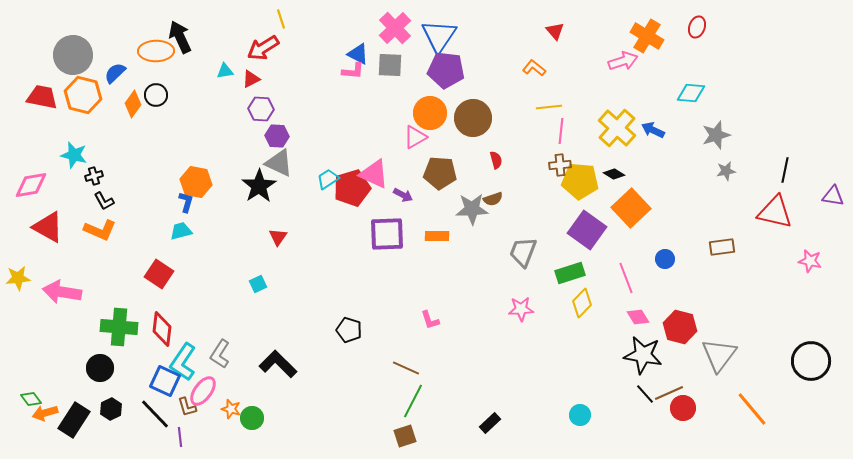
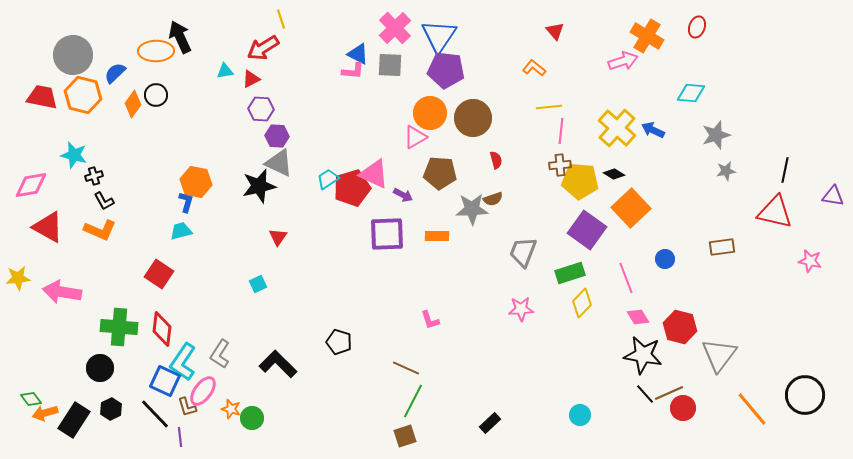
black star at (259, 186): rotated 20 degrees clockwise
black pentagon at (349, 330): moved 10 px left, 12 px down
black circle at (811, 361): moved 6 px left, 34 px down
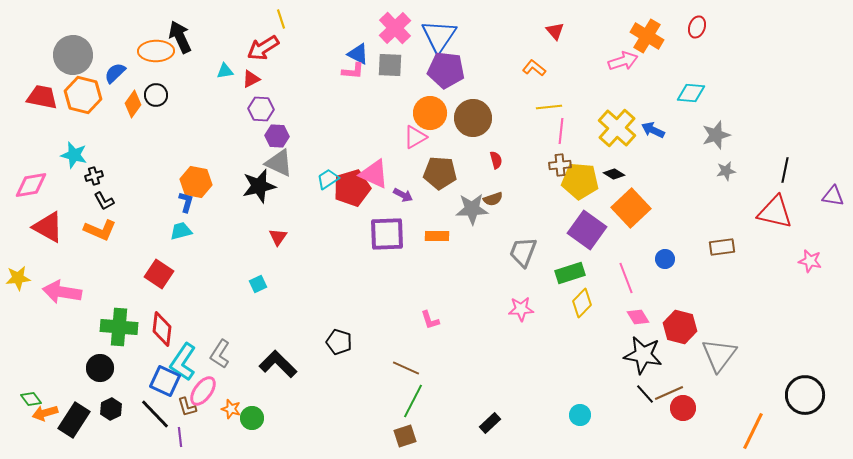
orange line at (752, 409): moved 1 px right, 22 px down; rotated 66 degrees clockwise
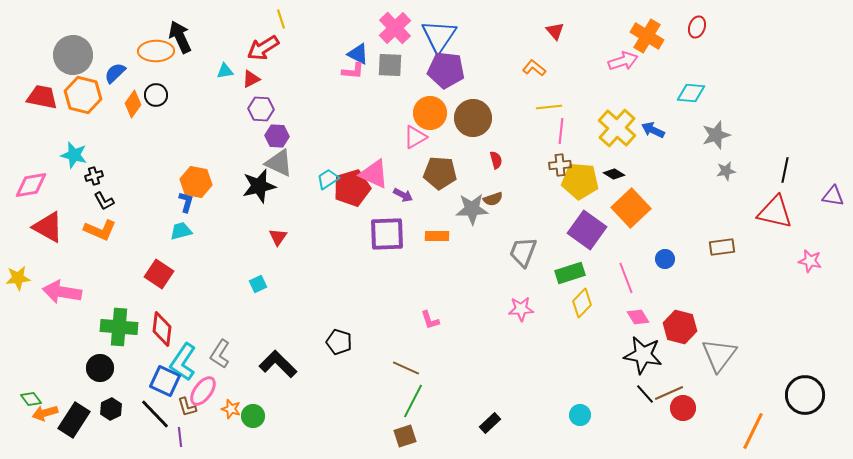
green circle at (252, 418): moved 1 px right, 2 px up
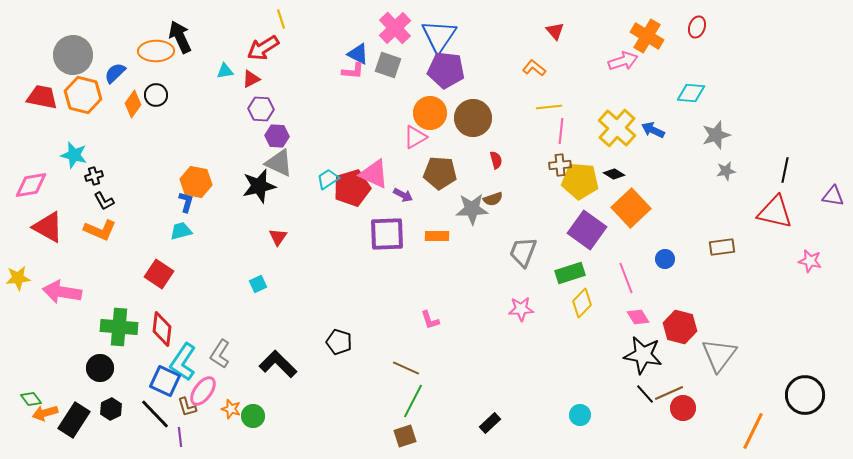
gray square at (390, 65): moved 2 px left; rotated 16 degrees clockwise
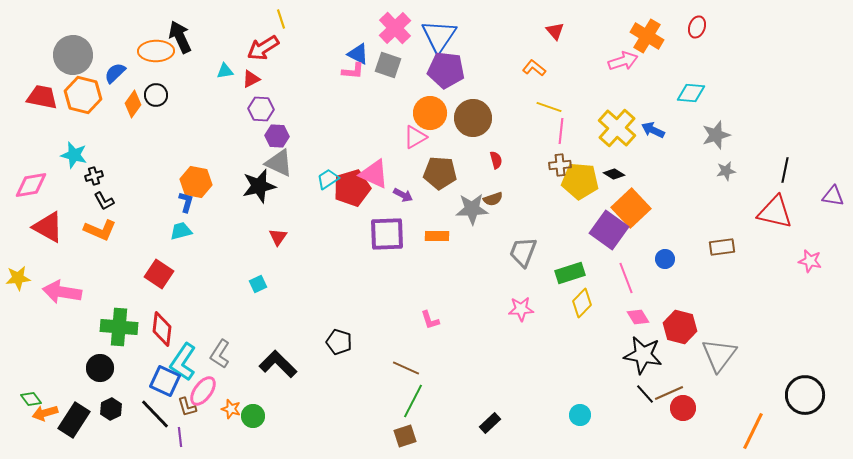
yellow line at (549, 107): rotated 25 degrees clockwise
purple square at (587, 230): moved 22 px right
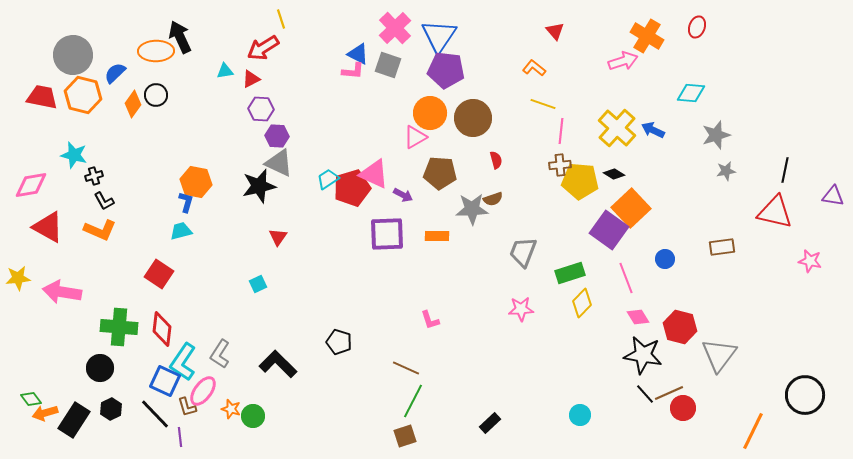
yellow line at (549, 107): moved 6 px left, 3 px up
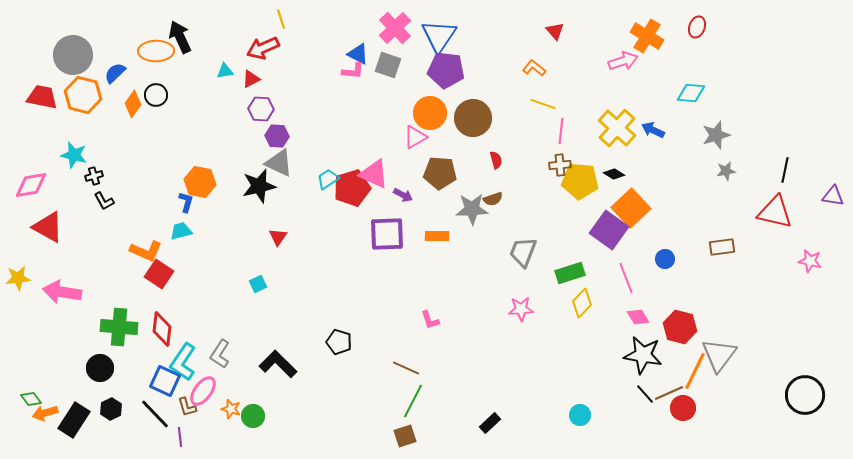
red arrow at (263, 48): rotated 8 degrees clockwise
orange hexagon at (196, 182): moved 4 px right
orange L-shape at (100, 230): moved 46 px right, 21 px down
orange line at (753, 431): moved 58 px left, 60 px up
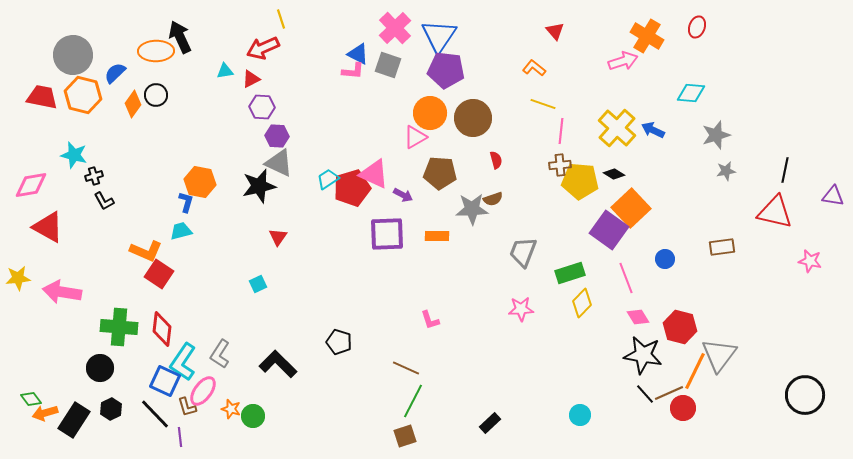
purple hexagon at (261, 109): moved 1 px right, 2 px up
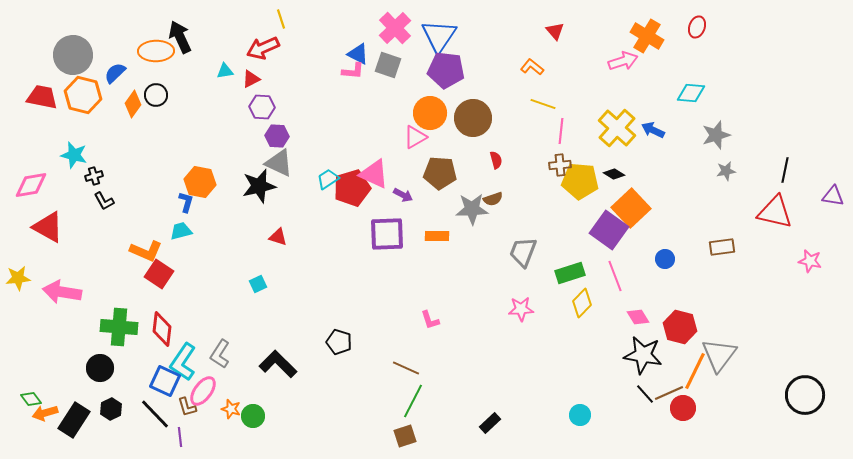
orange L-shape at (534, 68): moved 2 px left, 1 px up
red triangle at (278, 237): rotated 48 degrees counterclockwise
pink line at (626, 278): moved 11 px left, 2 px up
